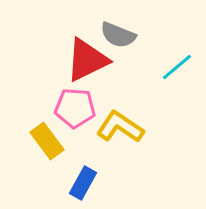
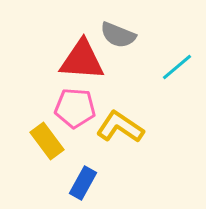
red triangle: moved 5 px left; rotated 30 degrees clockwise
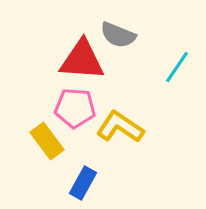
cyan line: rotated 16 degrees counterclockwise
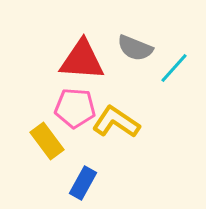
gray semicircle: moved 17 px right, 13 px down
cyan line: moved 3 px left, 1 px down; rotated 8 degrees clockwise
yellow L-shape: moved 4 px left, 5 px up
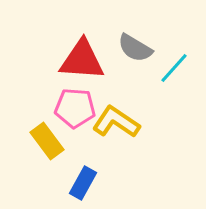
gray semicircle: rotated 9 degrees clockwise
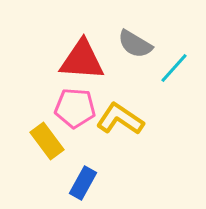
gray semicircle: moved 4 px up
yellow L-shape: moved 4 px right, 3 px up
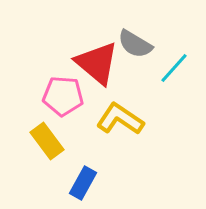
red triangle: moved 15 px right, 3 px down; rotated 36 degrees clockwise
pink pentagon: moved 12 px left, 12 px up
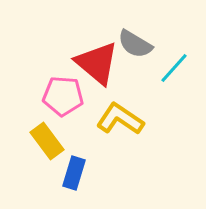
blue rectangle: moved 9 px left, 10 px up; rotated 12 degrees counterclockwise
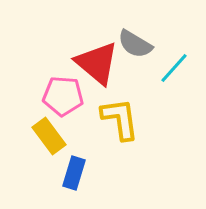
yellow L-shape: rotated 48 degrees clockwise
yellow rectangle: moved 2 px right, 5 px up
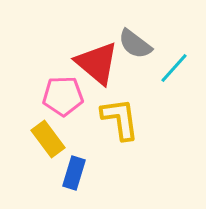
gray semicircle: rotated 6 degrees clockwise
pink pentagon: rotated 6 degrees counterclockwise
yellow rectangle: moved 1 px left, 3 px down
